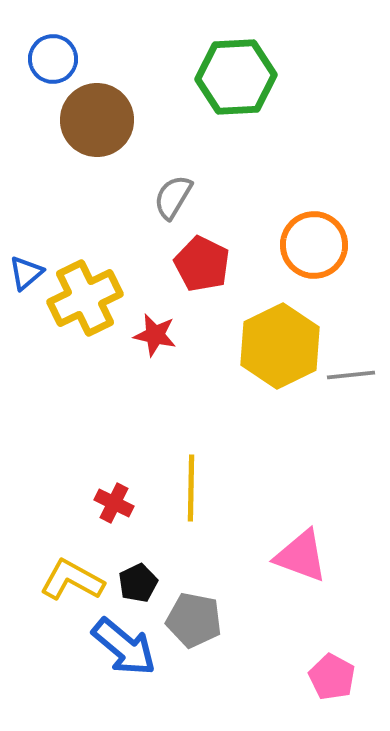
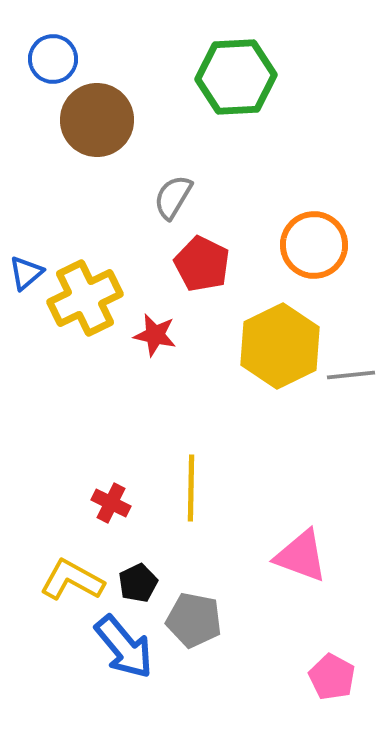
red cross: moved 3 px left
blue arrow: rotated 10 degrees clockwise
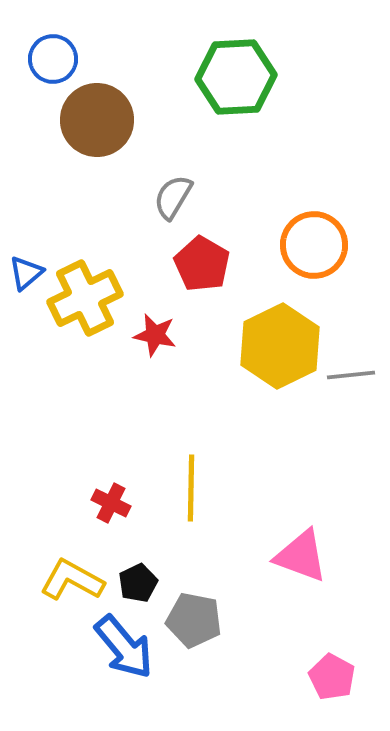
red pentagon: rotated 4 degrees clockwise
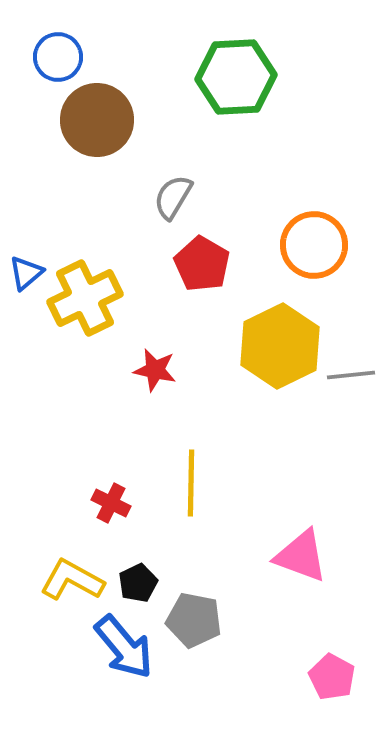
blue circle: moved 5 px right, 2 px up
red star: moved 35 px down
yellow line: moved 5 px up
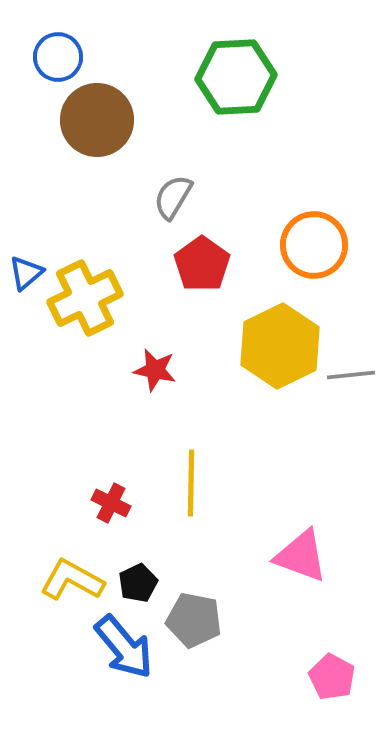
red pentagon: rotated 6 degrees clockwise
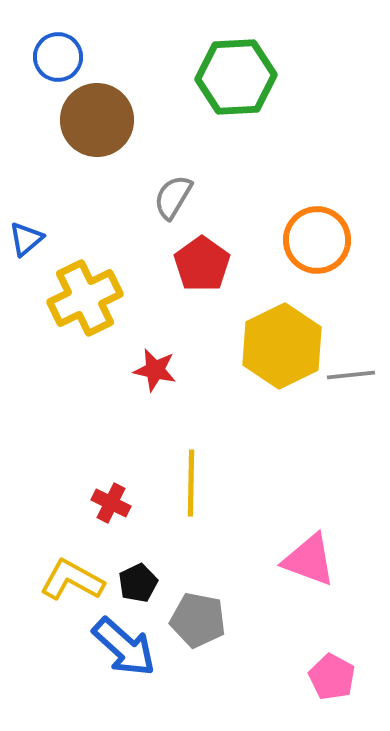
orange circle: moved 3 px right, 5 px up
blue triangle: moved 34 px up
yellow hexagon: moved 2 px right
pink triangle: moved 8 px right, 4 px down
gray pentagon: moved 4 px right
blue arrow: rotated 8 degrees counterclockwise
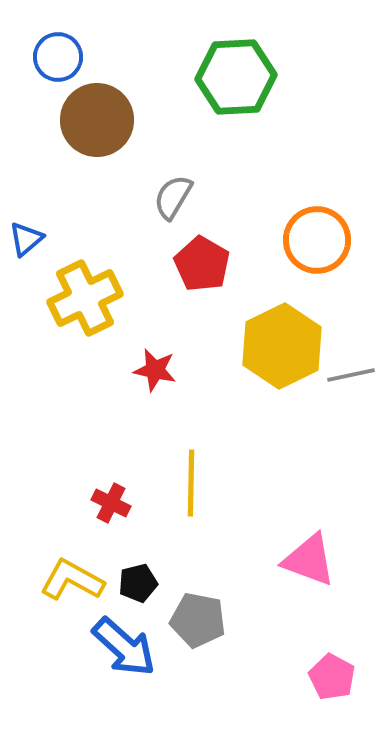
red pentagon: rotated 6 degrees counterclockwise
gray line: rotated 6 degrees counterclockwise
black pentagon: rotated 12 degrees clockwise
